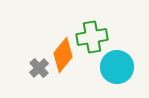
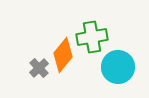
cyan circle: moved 1 px right
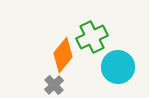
green cross: rotated 16 degrees counterclockwise
gray cross: moved 15 px right, 17 px down
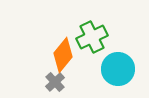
cyan circle: moved 2 px down
gray cross: moved 1 px right, 3 px up
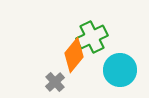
orange diamond: moved 11 px right
cyan circle: moved 2 px right, 1 px down
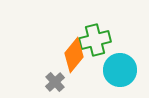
green cross: moved 3 px right, 3 px down; rotated 12 degrees clockwise
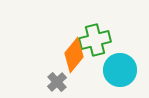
gray cross: moved 2 px right
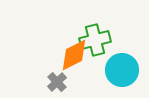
orange diamond: rotated 24 degrees clockwise
cyan circle: moved 2 px right
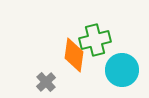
orange diamond: rotated 56 degrees counterclockwise
gray cross: moved 11 px left
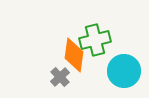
cyan circle: moved 2 px right, 1 px down
gray cross: moved 14 px right, 5 px up
